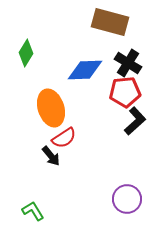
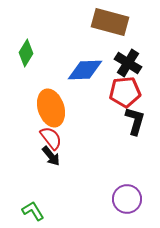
black L-shape: rotated 32 degrees counterclockwise
red semicircle: moved 13 px left; rotated 95 degrees counterclockwise
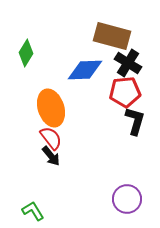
brown rectangle: moved 2 px right, 14 px down
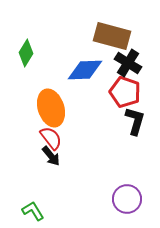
red pentagon: rotated 24 degrees clockwise
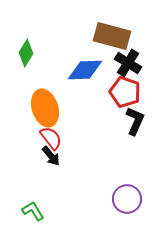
orange ellipse: moved 6 px left
black L-shape: rotated 8 degrees clockwise
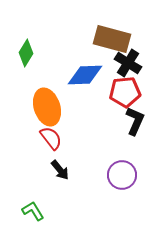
brown rectangle: moved 3 px down
blue diamond: moved 5 px down
red pentagon: rotated 24 degrees counterclockwise
orange ellipse: moved 2 px right, 1 px up
black arrow: moved 9 px right, 14 px down
purple circle: moved 5 px left, 24 px up
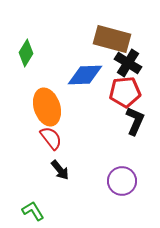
purple circle: moved 6 px down
